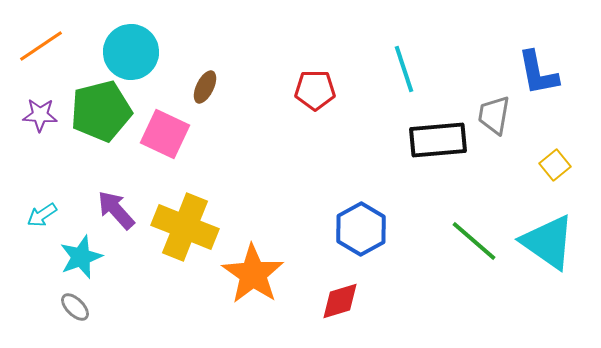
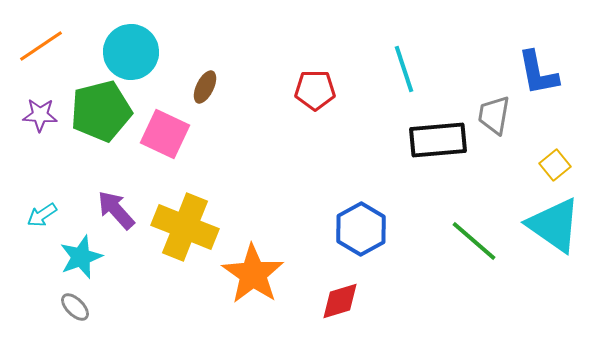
cyan triangle: moved 6 px right, 17 px up
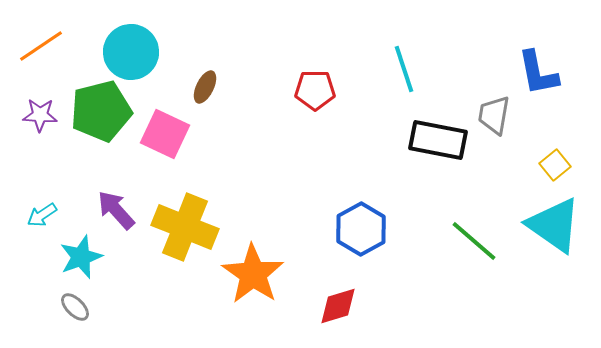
black rectangle: rotated 16 degrees clockwise
red diamond: moved 2 px left, 5 px down
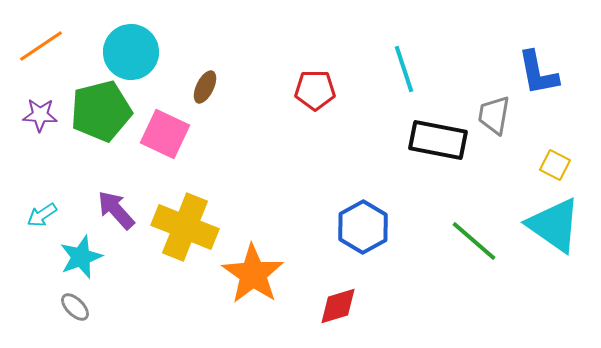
yellow square: rotated 24 degrees counterclockwise
blue hexagon: moved 2 px right, 2 px up
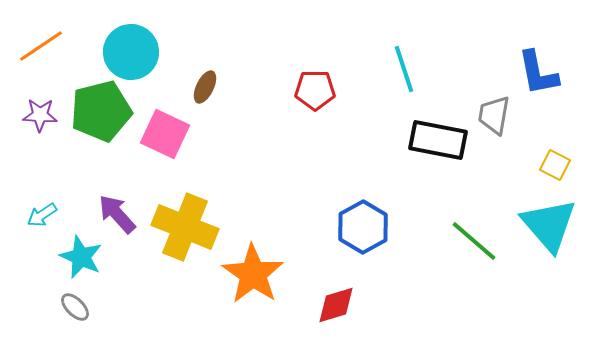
purple arrow: moved 1 px right, 4 px down
cyan triangle: moved 5 px left; rotated 14 degrees clockwise
cyan star: rotated 27 degrees counterclockwise
red diamond: moved 2 px left, 1 px up
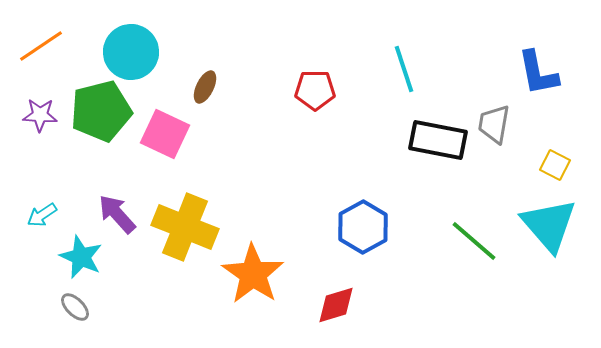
gray trapezoid: moved 9 px down
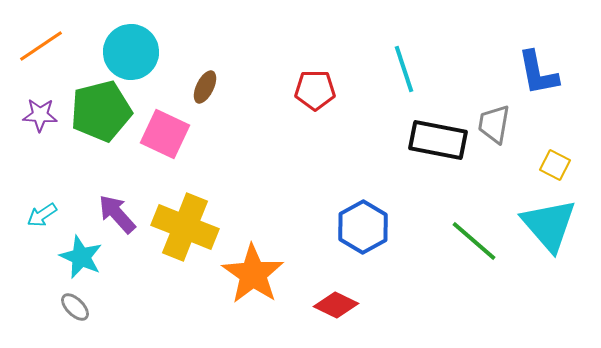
red diamond: rotated 42 degrees clockwise
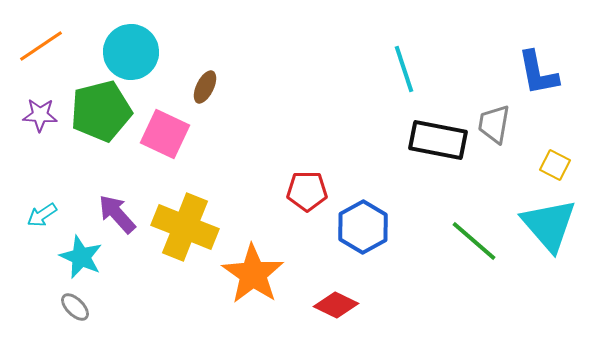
red pentagon: moved 8 px left, 101 px down
